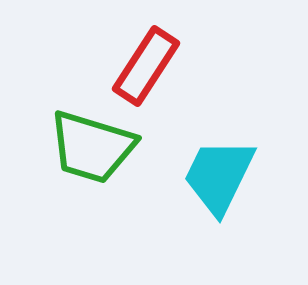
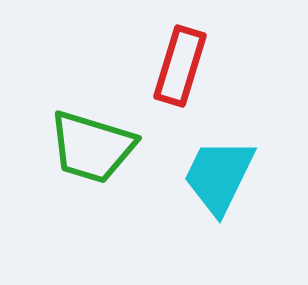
red rectangle: moved 34 px right; rotated 16 degrees counterclockwise
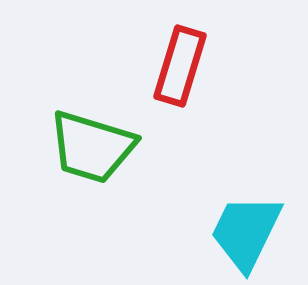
cyan trapezoid: moved 27 px right, 56 px down
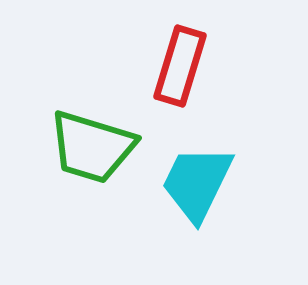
cyan trapezoid: moved 49 px left, 49 px up
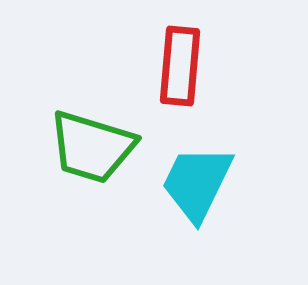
red rectangle: rotated 12 degrees counterclockwise
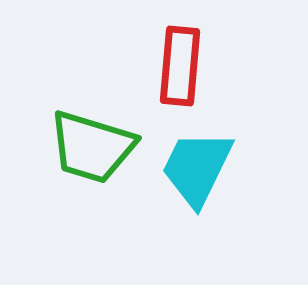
cyan trapezoid: moved 15 px up
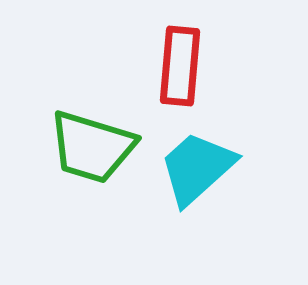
cyan trapezoid: rotated 22 degrees clockwise
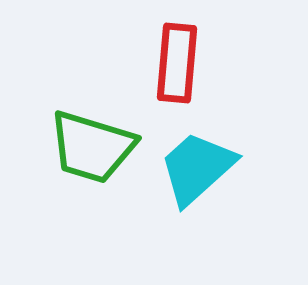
red rectangle: moved 3 px left, 3 px up
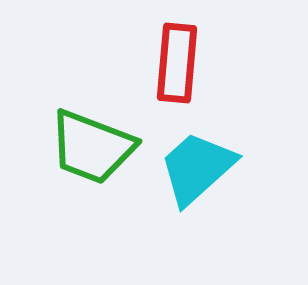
green trapezoid: rotated 4 degrees clockwise
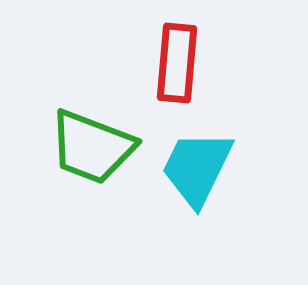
cyan trapezoid: rotated 22 degrees counterclockwise
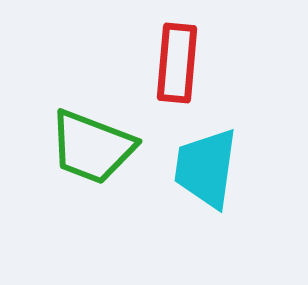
cyan trapezoid: moved 9 px right; rotated 18 degrees counterclockwise
